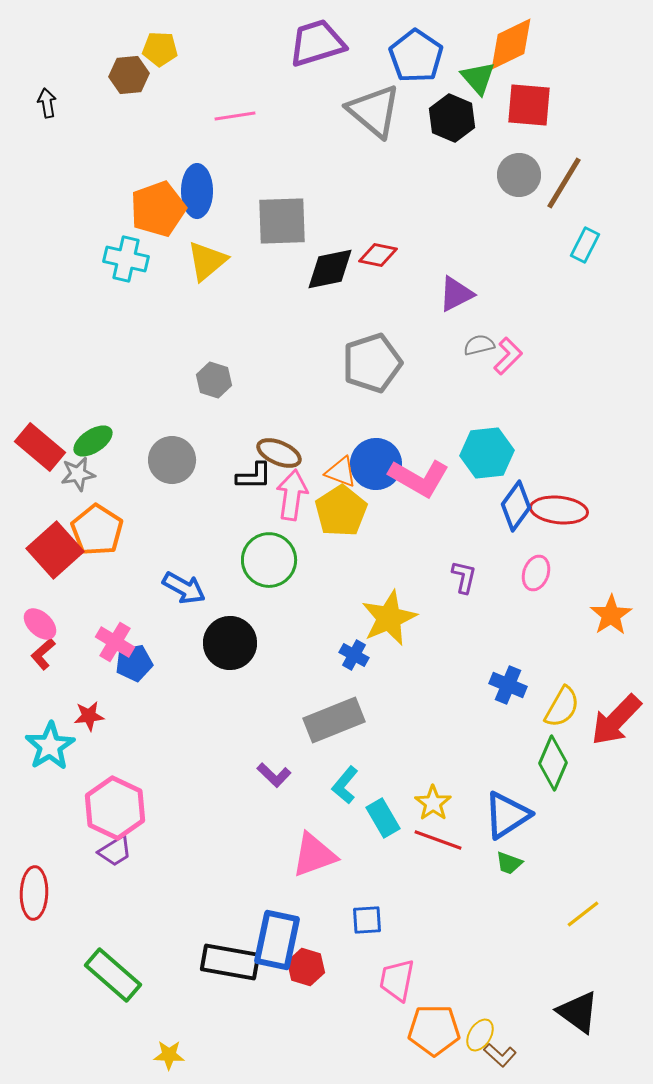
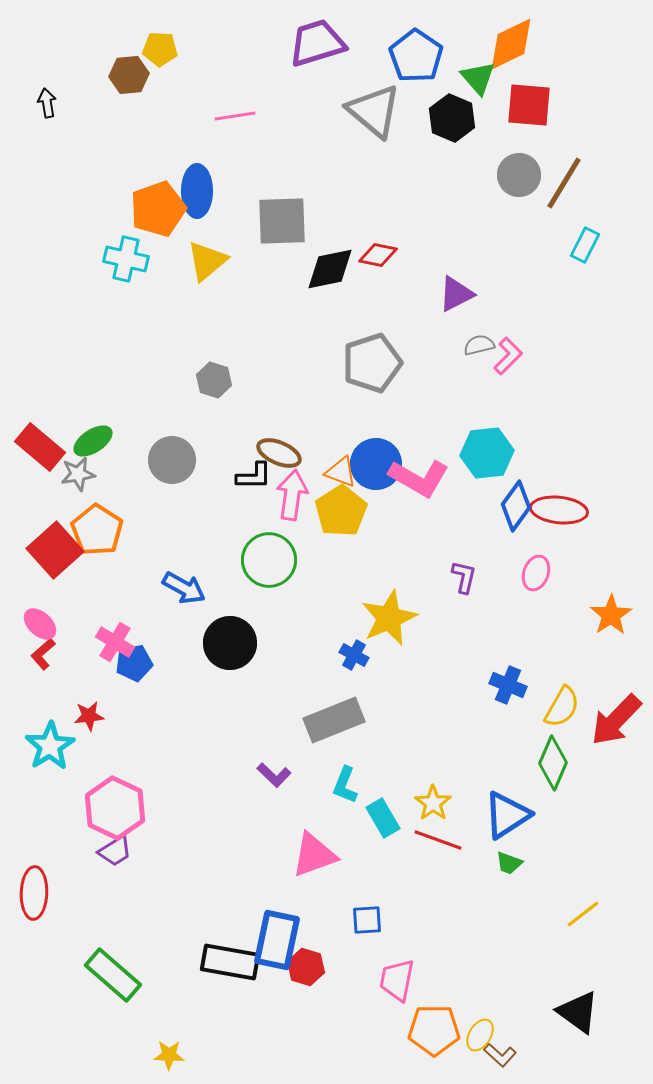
cyan L-shape at (345, 785): rotated 18 degrees counterclockwise
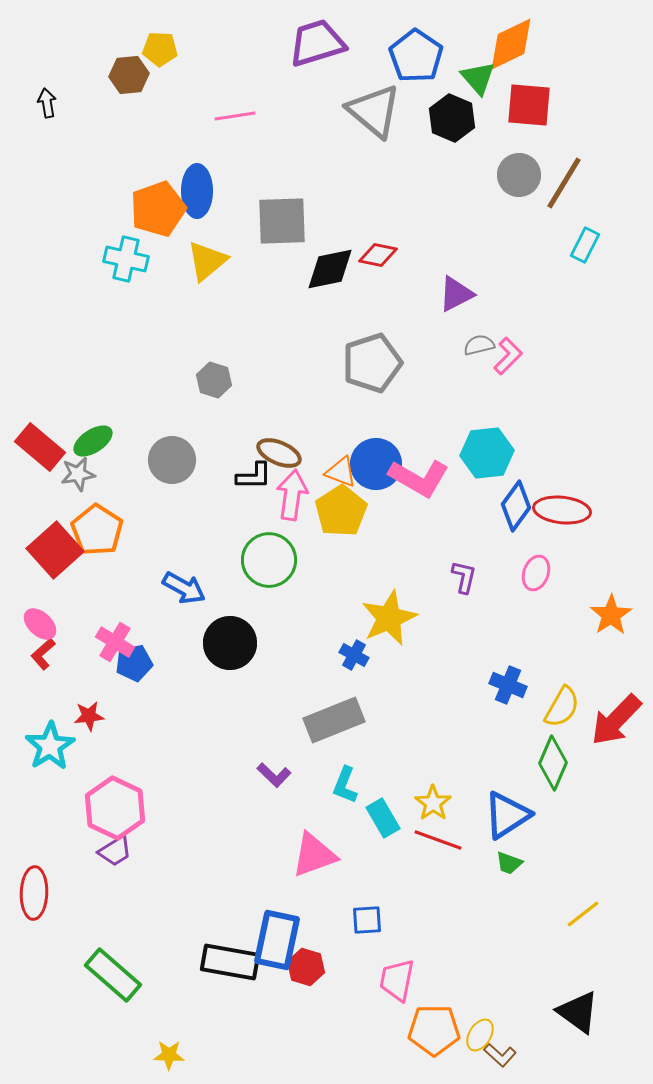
red ellipse at (559, 510): moved 3 px right
